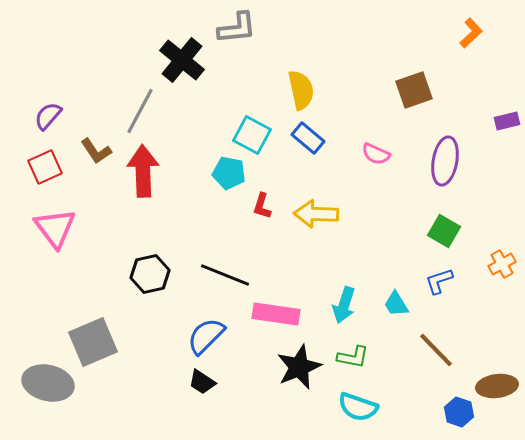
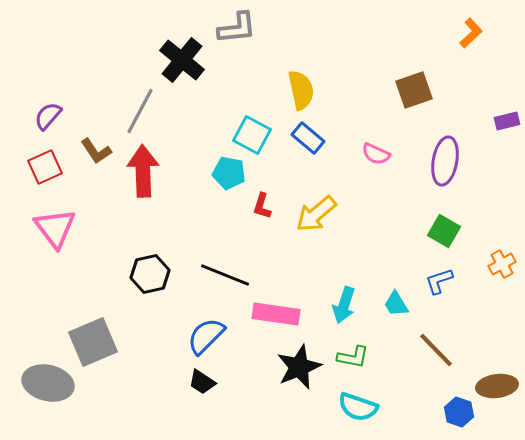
yellow arrow: rotated 42 degrees counterclockwise
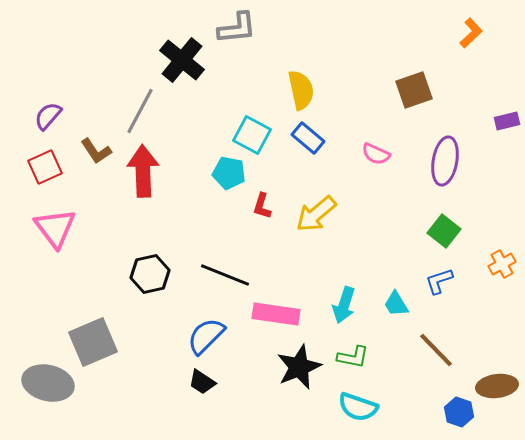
green square: rotated 8 degrees clockwise
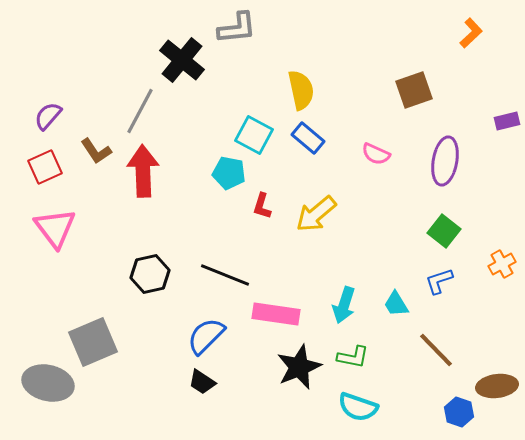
cyan square: moved 2 px right
